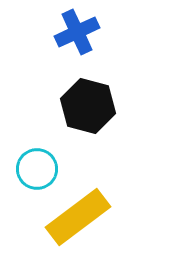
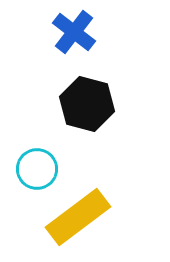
blue cross: moved 3 px left; rotated 27 degrees counterclockwise
black hexagon: moved 1 px left, 2 px up
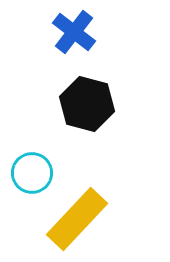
cyan circle: moved 5 px left, 4 px down
yellow rectangle: moved 1 px left, 2 px down; rotated 10 degrees counterclockwise
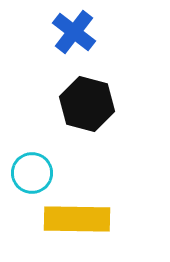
yellow rectangle: rotated 48 degrees clockwise
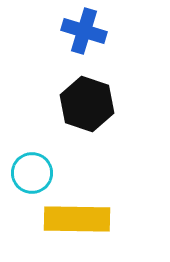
blue cross: moved 10 px right, 1 px up; rotated 21 degrees counterclockwise
black hexagon: rotated 4 degrees clockwise
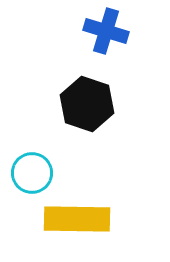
blue cross: moved 22 px right
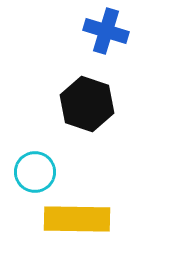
cyan circle: moved 3 px right, 1 px up
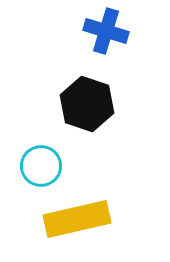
cyan circle: moved 6 px right, 6 px up
yellow rectangle: rotated 14 degrees counterclockwise
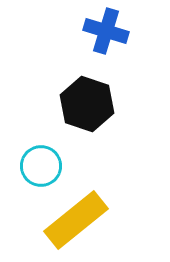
yellow rectangle: moved 1 px left, 1 px down; rotated 26 degrees counterclockwise
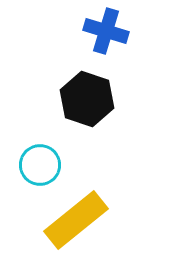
black hexagon: moved 5 px up
cyan circle: moved 1 px left, 1 px up
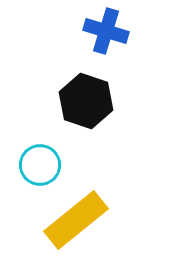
black hexagon: moved 1 px left, 2 px down
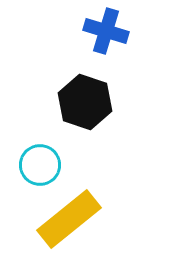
black hexagon: moved 1 px left, 1 px down
yellow rectangle: moved 7 px left, 1 px up
